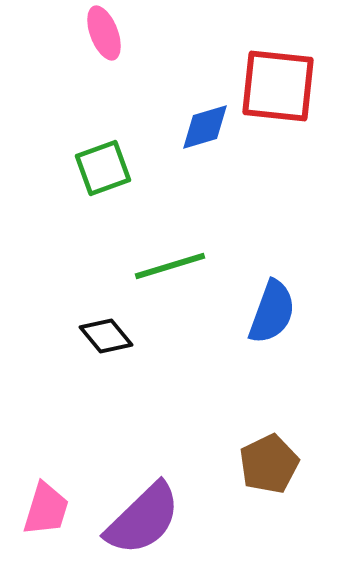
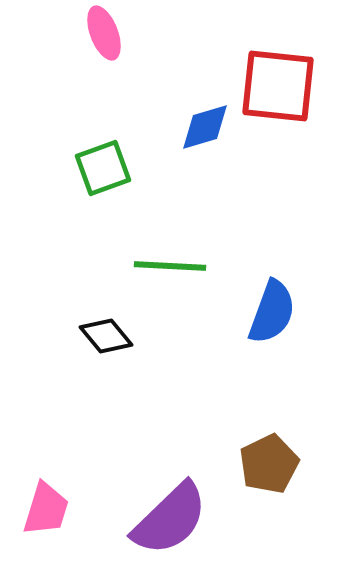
green line: rotated 20 degrees clockwise
purple semicircle: moved 27 px right
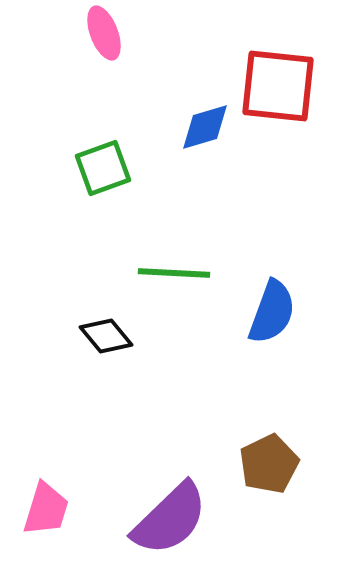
green line: moved 4 px right, 7 px down
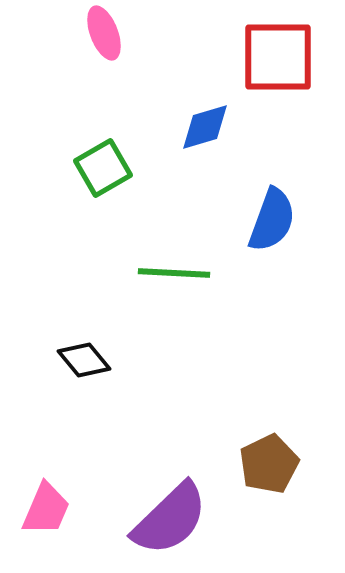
red square: moved 29 px up; rotated 6 degrees counterclockwise
green square: rotated 10 degrees counterclockwise
blue semicircle: moved 92 px up
black diamond: moved 22 px left, 24 px down
pink trapezoid: rotated 6 degrees clockwise
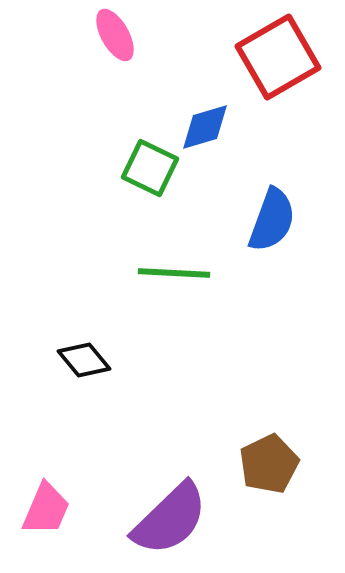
pink ellipse: moved 11 px right, 2 px down; rotated 8 degrees counterclockwise
red square: rotated 30 degrees counterclockwise
green square: moved 47 px right; rotated 34 degrees counterclockwise
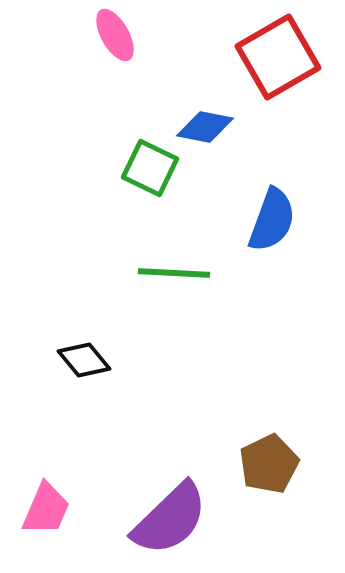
blue diamond: rotated 28 degrees clockwise
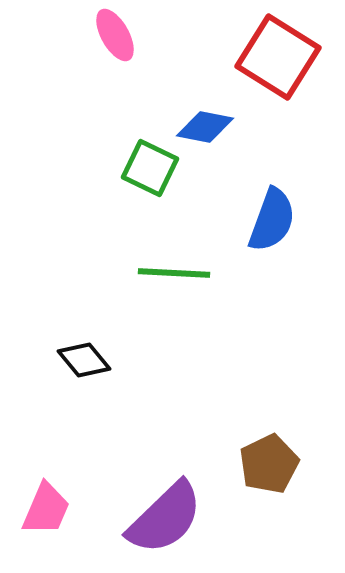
red square: rotated 28 degrees counterclockwise
purple semicircle: moved 5 px left, 1 px up
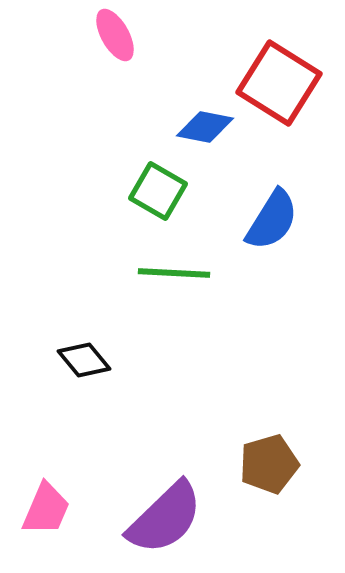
red square: moved 1 px right, 26 px down
green square: moved 8 px right, 23 px down; rotated 4 degrees clockwise
blue semicircle: rotated 12 degrees clockwise
brown pentagon: rotated 10 degrees clockwise
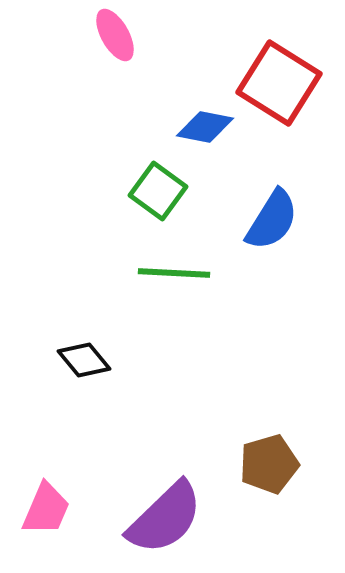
green square: rotated 6 degrees clockwise
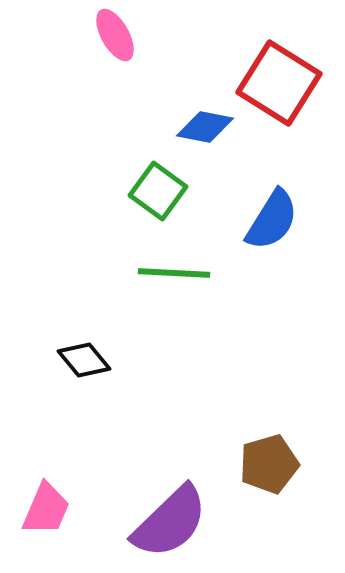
purple semicircle: moved 5 px right, 4 px down
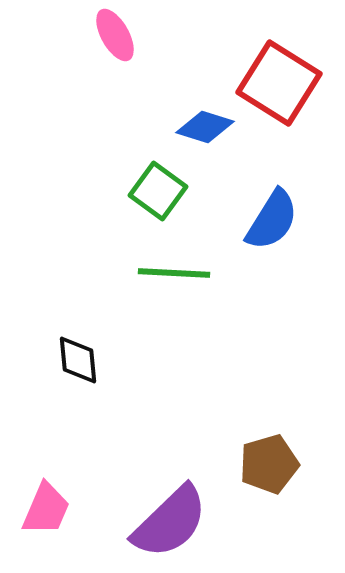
blue diamond: rotated 6 degrees clockwise
black diamond: moved 6 px left; rotated 34 degrees clockwise
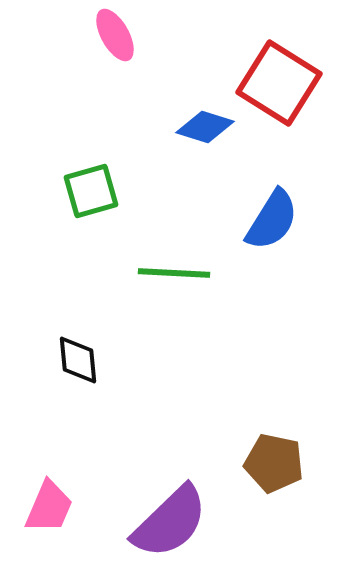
green square: moved 67 px left; rotated 38 degrees clockwise
brown pentagon: moved 5 px right, 1 px up; rotated 28 degrees clockwise
pink trapezoid: moved 3 px right, 2 px up
